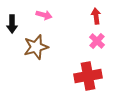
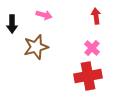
pink cross: moved 5 px left, 7 px down
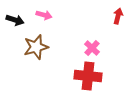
red arrow: moved 22 px right; rotated 21 degrees clockwise
black arrow: moved 3 px right, 4 px up; rotated 72 degrees counterclockwise
red cross: rotated 16 degrees clockwise
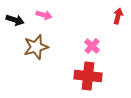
pink cross: moved 2 px up
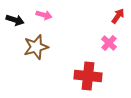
red arrow: rotated 21 degrees clockwise
pink cross: moved 17 px right, 3 px up
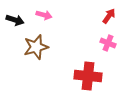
red arrow: moved 9 px left
pink cross: moved 1 px left; rotated 21 degrees counterclockwise
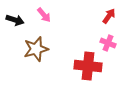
pink arrow: rotated 35 degrees clockwise
brown star: moved 2 px down
red cross: moved 10 px up
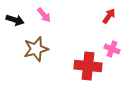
pink cross: moved 4 px right, 6 px down
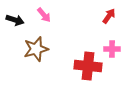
pink cross: rotated 21 degrees counterclockwise
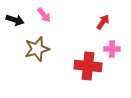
red arrow: moved 6 px left, 6 px down
brown star: moved 1 px right
